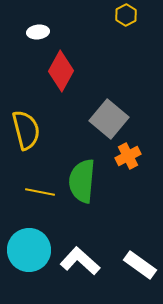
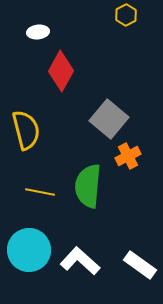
green semicircle: moved 6 px right, 5 px down
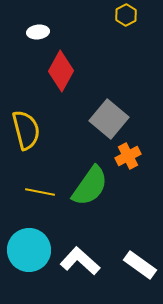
green semicircle: moved 2 px right; rotated 150 degrees counterclockwise
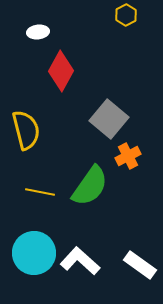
cyan circle: moved 5 px right, 3 px down
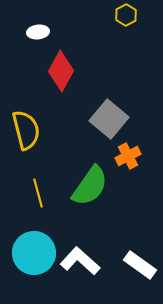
yellow line: moved 2 px left, 1 px down; rotated 64 degrees clockwise
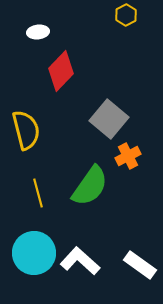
red diamond: rotated 15 degrees clockwise
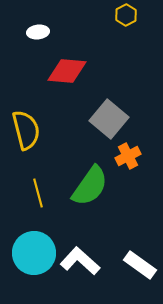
red diamond: moved 6 px right; rotated 51 degrees clockwise
